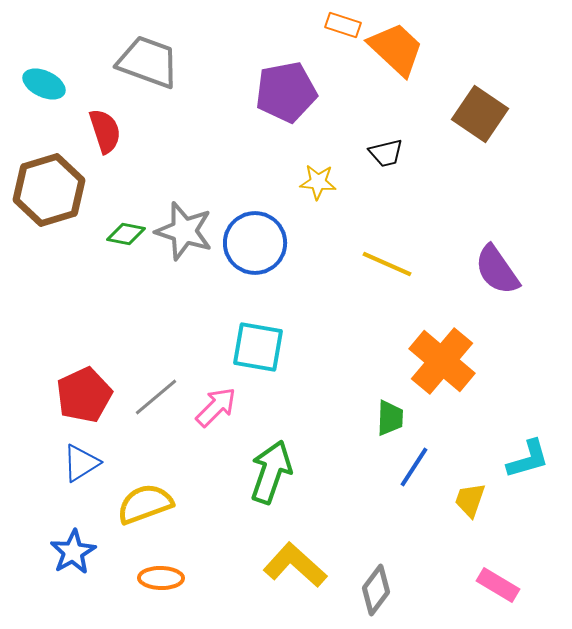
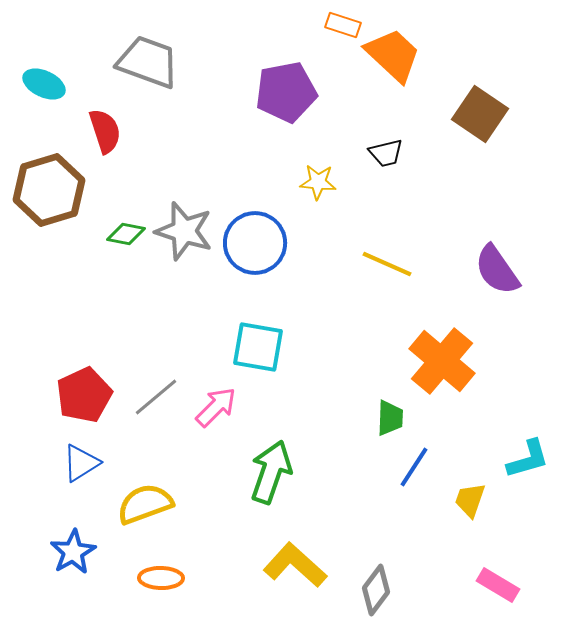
orange trapezoid: moved 3 px left, 6 px down
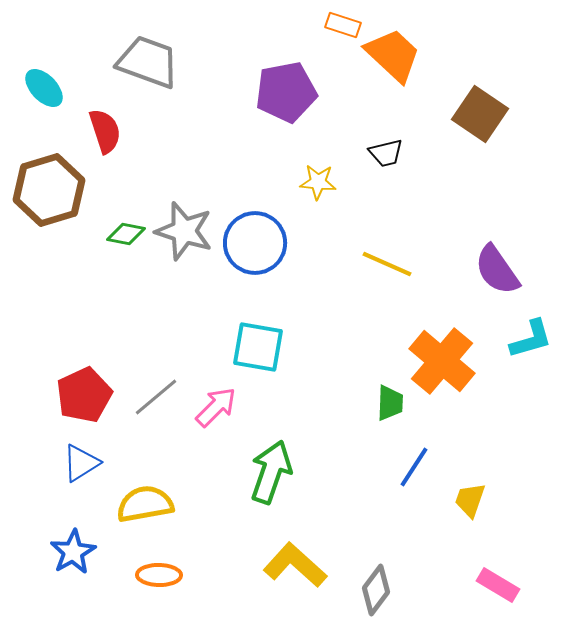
cyan ellipse: moved 4 px down; rotated 21 degrees clockwise
green trapezoid: moved 15 px up
cyan L-shape: moved 3 px right, 120 px up
yellow semicircle: rotated 10 degrees clockwise
orange ellipse: moved 2 px left, 3 px up
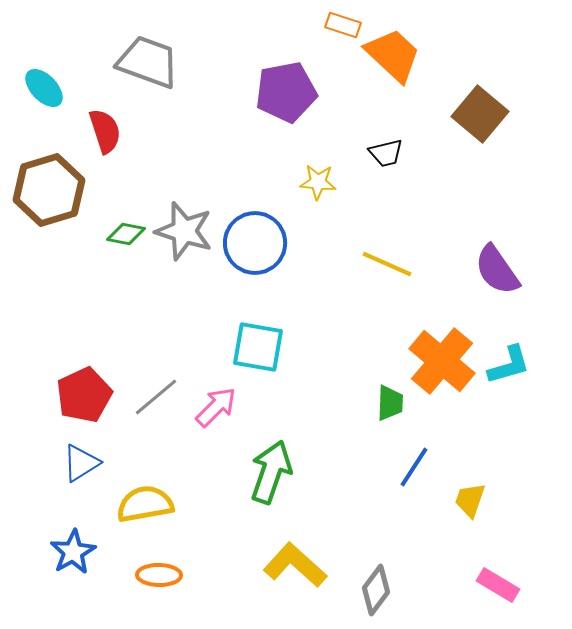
brown square: rotated 6 degrees clockwise
cyan L-shape: moved 22 px left, 26 px down
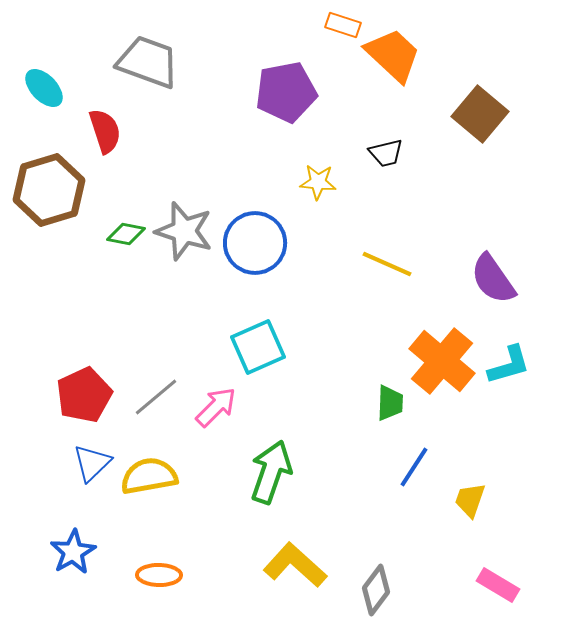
purple semicircle: moved 4 px left, 9 px down
cyan square: rotated 34 degrees counterclockwise
blue triangle: moved 11 px right; rotated 12 degrees counterclockwise
yellow semicircle: moved 4 px right, 28 px up
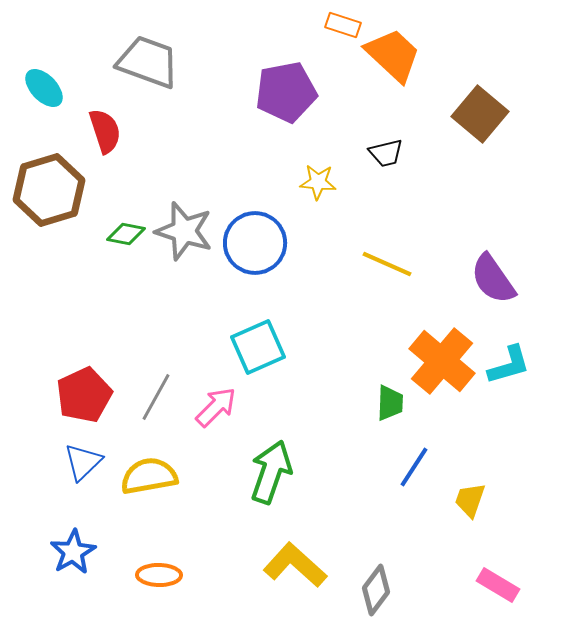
gray line: rotated 21 degrees counterclockwise
blue triangle: moved 9 px left, 1 px up
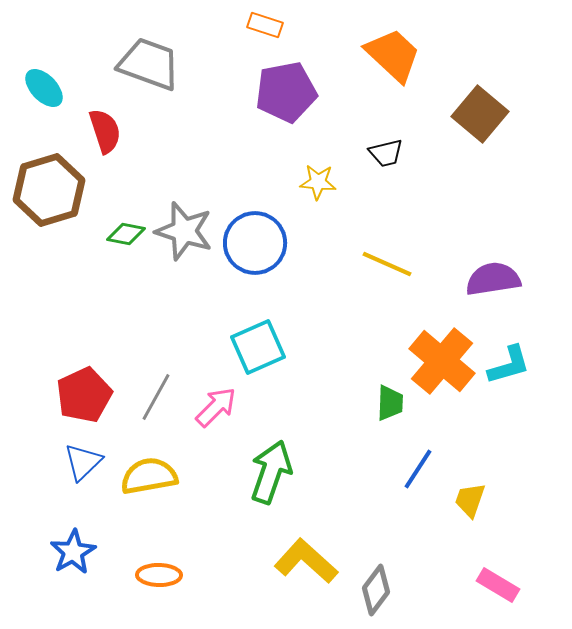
orange rectangle: moved 78 px left
gray trapezoid: moved 1 px right, 2 px down
purple semicircle: rotated 116 degrees clockwise
blue line: moved 4 px right, 2 px down
yellow L-shape: moved 11 px right, 4 px up
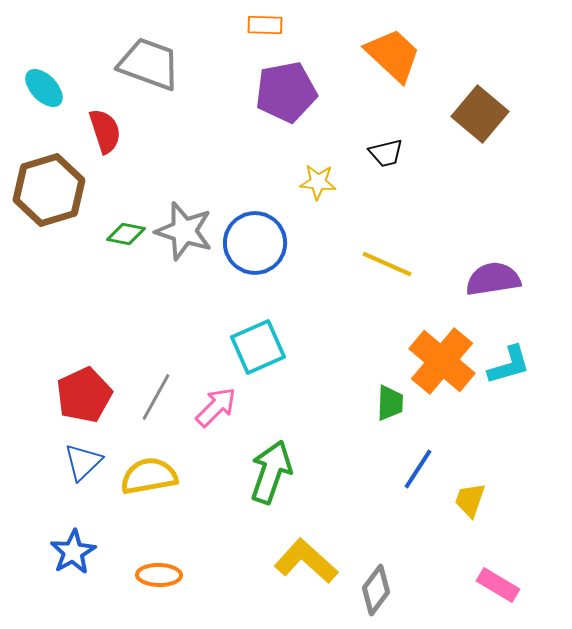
orange rectangle: rotated 16 degrees counterclockwise
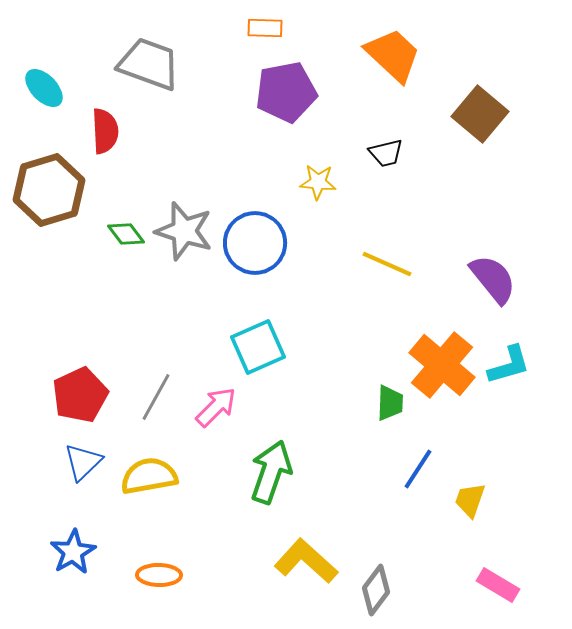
orange rectangle: moved 3 px down
red semicircle: rotated 15 degrees clockwise
green diamond: rotated 42 degrees clockwise
purple semicircle: rotated 60 degrees clockwise
orange cross: moved 4 px down
red pentagon: moved 4 px left
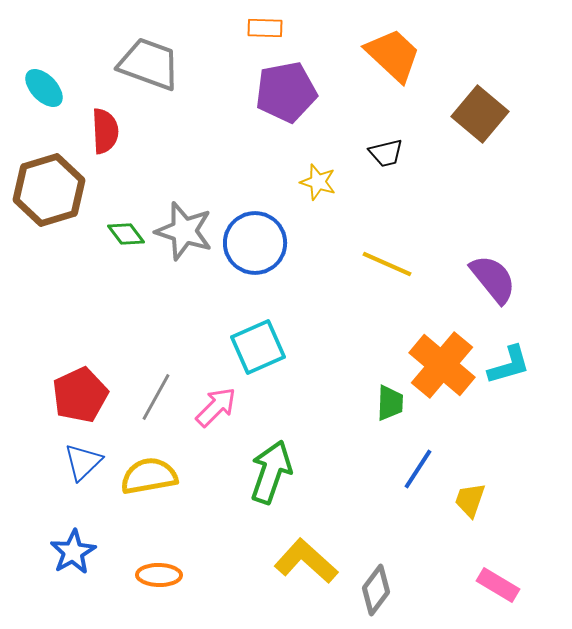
yellow star: rotated 12 degrees clockwise
